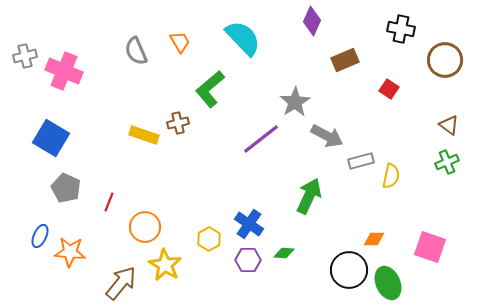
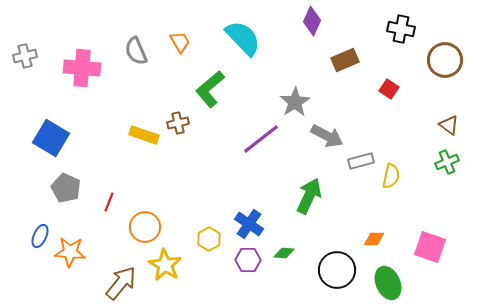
pink cross: moved 18 px right, 3 px up; rotated 18 degrees counterclockwise
black circle: moved 12 px left
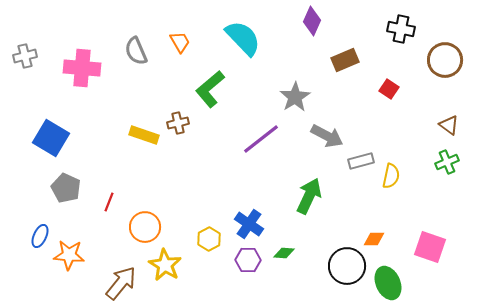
gray star: moved 5 px up
orange star: moved 1 px left, 3 px down
black circle: moved 10 px right, 4 px up
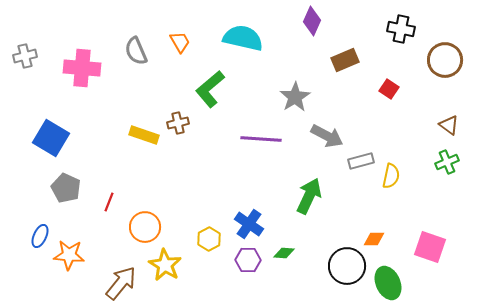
cyan semicircle: rotated 33 degrees counterclockwise
purple line: rotated 42 degrees clockwise
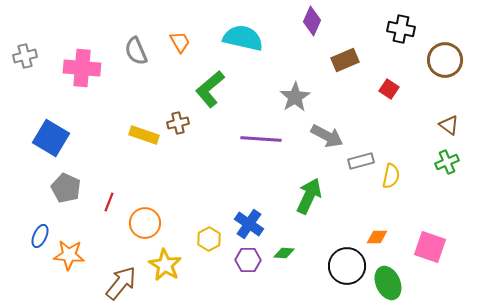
orange circle: moved 4 px up
orange diamond: moved 3 px right, 2 px up
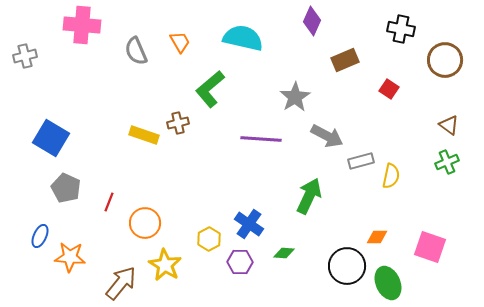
pink cross: moved 43 px up
orange star: moved 1 px right, 2 px down
purple hexagon: moved 8 px left, 2 px down
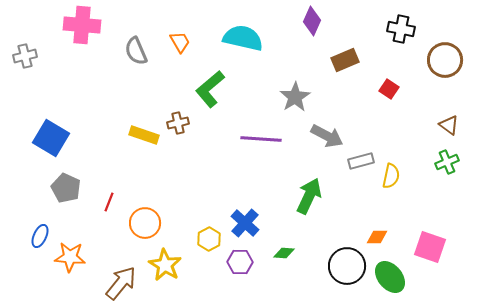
blue cross: moved 4 px left, 1 px up; rotated 8 degrees clockwise
green ellipse: moved 2 px right, 6 px up; rotated 16 degrees counterclockwise
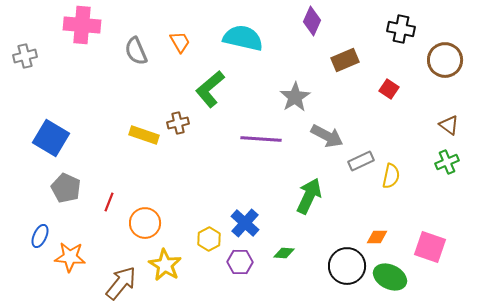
gray rectangle: rotated 10 degrees counterclockwise
green ellipse: rotated 24 degrees counterclockwise
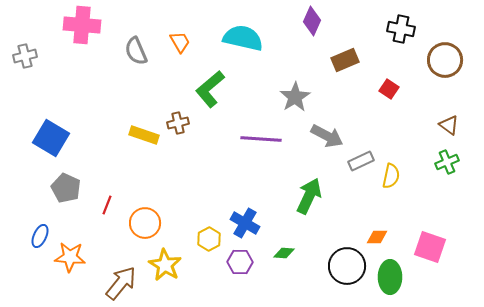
red line: moved 2 px left, 3 px down
blue cross: rotated 12 degrees counterclockwise
green ellipse: rotated 64 degrees clockwise
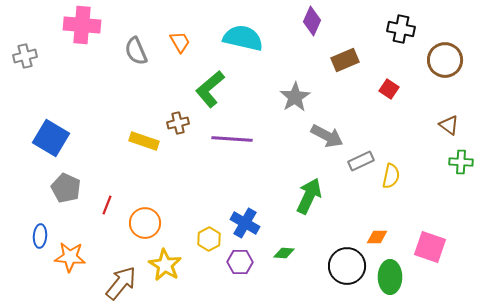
yellow rectangle: moved 6 px down
purple line: moved 29 px left
green cross: moved 14 px right; rotated 25 degrees clockwise
blue ellipse: rotated 20 degrees counterclockwise
